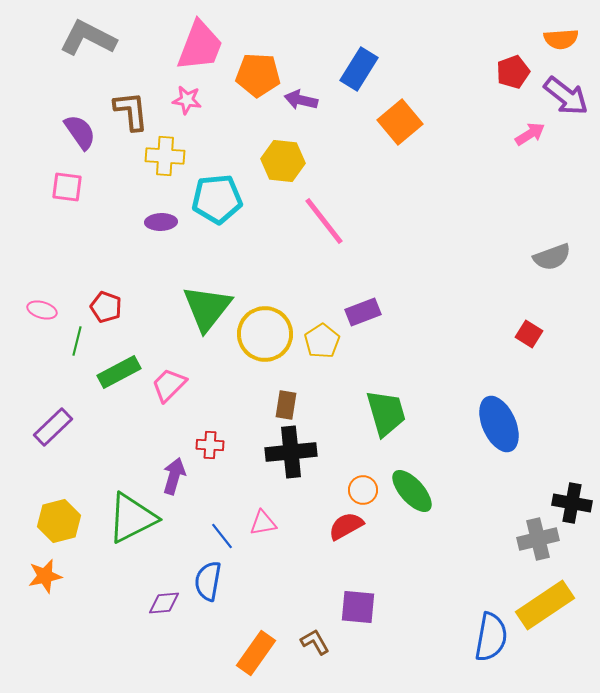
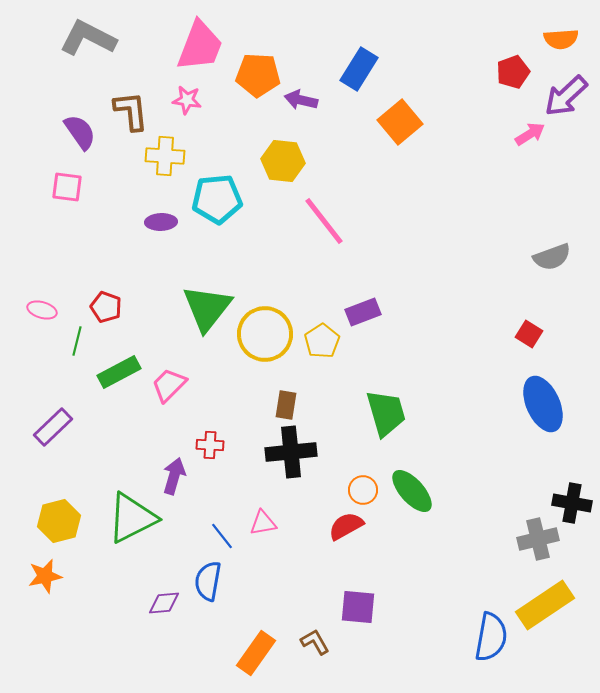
purple arrow at (566, 96): rotated 99 degrees clockwise
blue ellipse at (499, 424): moved 44 px right, 20 px up
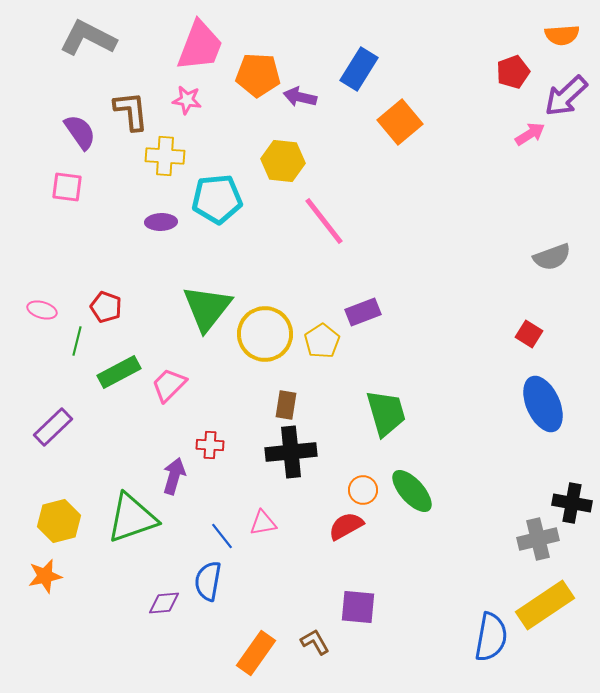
orange semicircle at (561, 39): moved 1 px right, 4 px up
purple arrow at (301, 100): moved 1 px left, 3 px up
green triangle at (132, 518): rotated 8 degrees clockwise
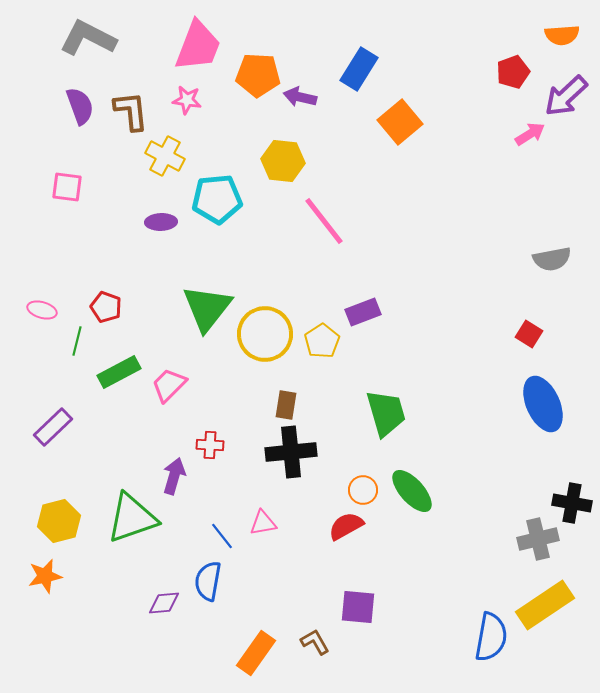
pink trapezoid at (200, 46): moved 2 px left
purple semicircle at (80, 132): moved 26 px up; rotated 15 degrees clockwise
yellow cross at (165, 156): rotated 24 degrees clockwise
gray semicircle at (552, 257): moved 2 px down; rotated 9 degrees clockwise
